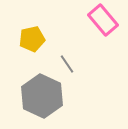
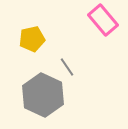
gray line: moved 3 px down
gray hexagon: moved 1 px right, 1 px up
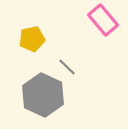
gray line: rotated 12 degrees counterclockwise
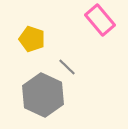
pink rectangle: moved 3 px left
yellow pentagon: rotated 30 degrees clockwise
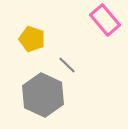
pink rectangle: moved 5 px right
gray line: moved 2 px up
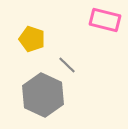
pink rectangle: rotated 36 degrees counterclockwise
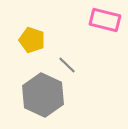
yellow pentagon: moved 1 px down
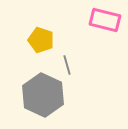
yellow pentagon: moved 9 px right
gray line: rotated 30 degrees clockwise
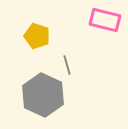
yellow pentagon: moved 4 px left, 4 px up
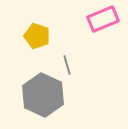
pink rectangle: moved 2 px left, 1 px up; rotated 36 degrees counterclockwise
